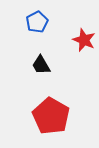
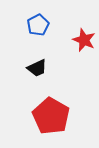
blue pentagon: moved 1 px right, 3 px down
black trapezoid: moved 4 px left, 3 px down; rotated 85 degrees counterclockwise
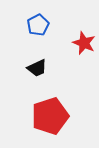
red star: moved 3 px down
red pentagon: moved 1 px left; rotated 24 degrees clockwise
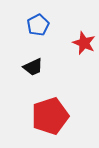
black trapezoid: moved 4 px left, 1 px up
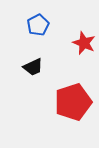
red pentagon: moved 23 px right, 14 px up
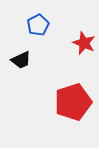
black trapezoid: moved 12 px left, 7 px up
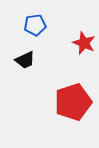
blue pentagon: moved 3 px left; rotated 20 degrees clockwise
black trapezoid: moved 4 px right
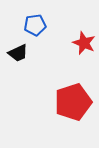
black trapezoid: moved 7 px left, 7 px up
